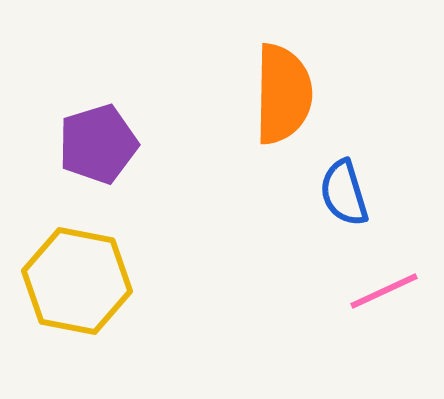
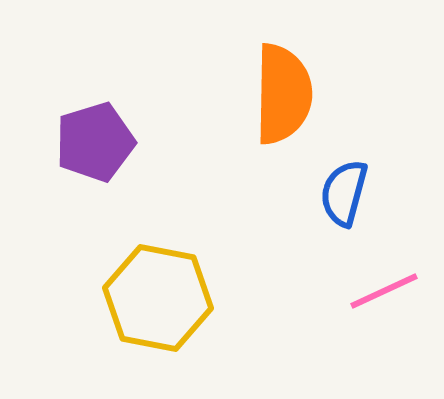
purple pentagon: moved 3 px left, 2 px up
blue semicircle: rotated 32 degrees clockwise
yellow hexagon: moved 81 px right, 17 px down
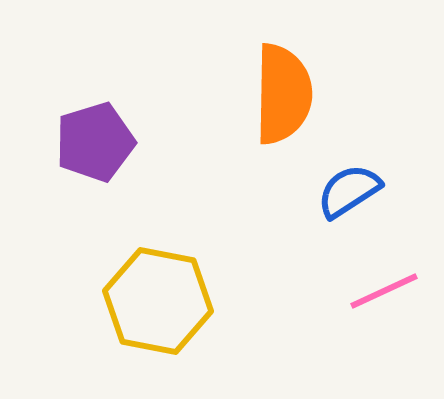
blue semicircle: moved 5 px right, 2 px up; rotated 42 degrees clockwise
yellow hexagon: moved 3 px down
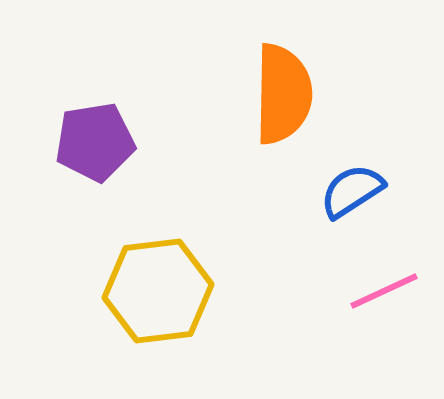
purple pentagon: rotated 8 degrees clockwise
blue semicircle: moved 3 px right
yellow hexagon: moved 10 px up; rotated 18 degrees counterclockwise
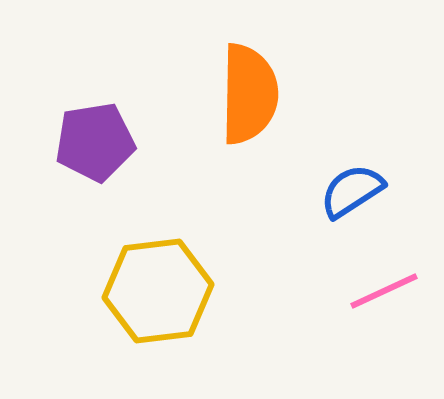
orange semicircle: moved 34 px left
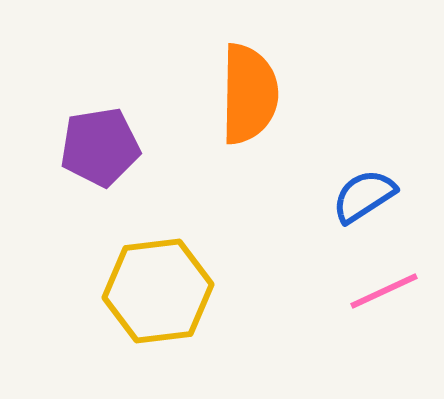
purple pentagon: moved 5 px right, 5 px down
blue semicircle: moved 12 px right, 5 px down
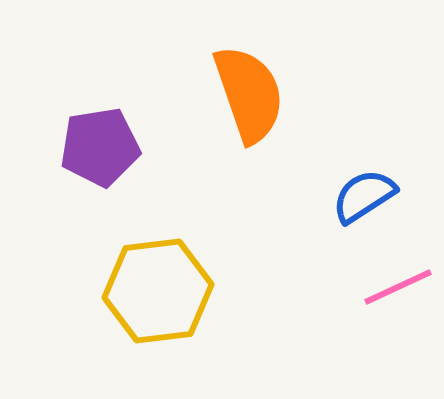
orange semicircle: rotated 20 degrees counterclockwise
pink line: moved 14 px right, 4 px up
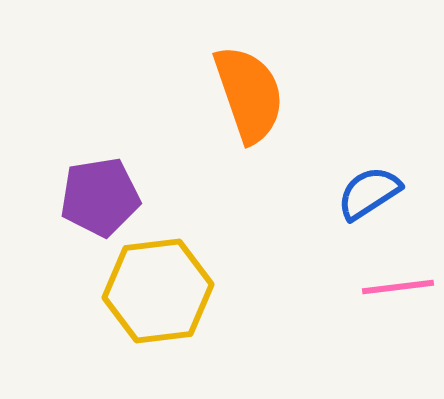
purple pentagon: moved 50 px down
blue semicircle: moved 5 px right, 3 px up
pink line: rotated 18 degrees clockwise
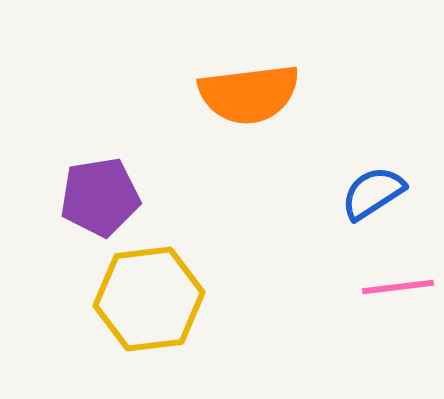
orange semicircle: rotated 102 degrees clockwise
blue semicircle: moved 4 px right
yellow hexagon: moved 9 px left, 8 px down
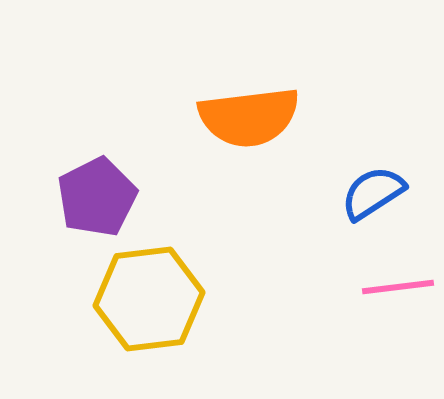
orange semicircle: moved 23 px down
purple pentagon: moved 3 px left; rotated 18 degrees counterclockwise
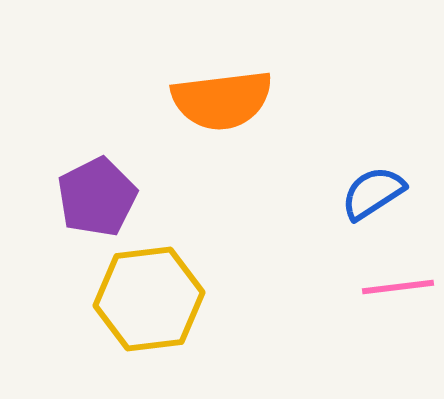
orange semicircle: moved 27 px left, 17 px up
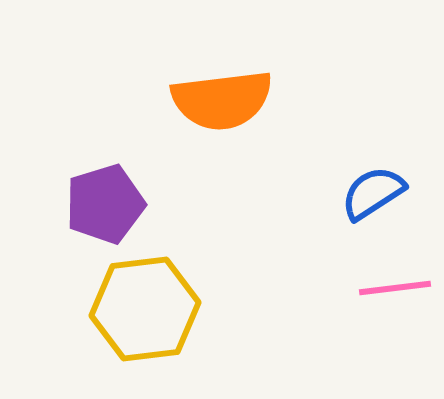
purple pentagon: moved 8 px right, 7 px down; rotated 10 degrees clockwise
pink line: moved 3 px left, 1 px down
yellow hexagon: moved 4 px left, 10 px down
